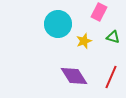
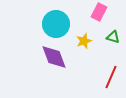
cyan circle: moved 2 px left
purple diamond: moved 20 px left, 19 px up; rotated 12 degrees clockwise
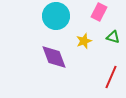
cyan circle: moved 8 px up
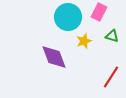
cyan circle: moved 12 px right, 1 px down
green triangle: moved 1 px left, 1 px up
red line: rotated 10 degrees clockwise
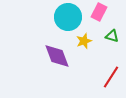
purple diamond: moved 3 px right, 1 px up
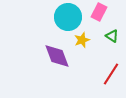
green triangle: rotated 16 degrees clockwise
yellow star: moved 2 px left, 1 px up
red line: moved 3 px up
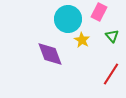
cyan circle: moved 2 px down
green triangle: rotated 16 degrees clockwise
yellow star: rotated 21 degrees counterclockwise
purple diamond: moved 7 px left, 2 px up
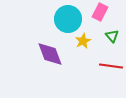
pink rectangle: moved 1 px right
yellow star: moved 1 px right, 1 px down; rotated 14 degrees clockwise
red line: moved 8 px up; rotated 65 degrees clockwise
